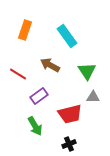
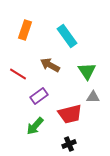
green arrow: rotated 72 degrees clockwise
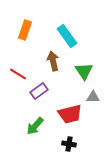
brown arrow: moved 3 px right, 4 px up; rotated 48 degrees clockwise
green triangle: moved 3 px left
purple rectangle: moved 5 px up
black cross: rotated 32 degrees clockwise
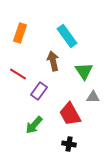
orange rectangle: moved 5 px left, 3 px down
purple rectangle: rotated 18 degrees counterclockwise
red trapezoid: rotated 75 degrees clockwise
green arrow: moved 1 px left, 1 px up
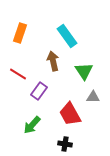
green arrow: moved 2 px left
black cross: moved 4 px left
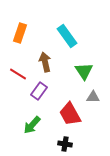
brown arrow: moved 8 px left, 1 px down
